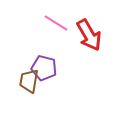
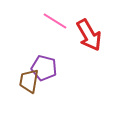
pink line: moved 1 px left, 2 px up
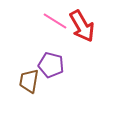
red arrow: moved 7 px left, 9 px up
purple pentagon: moved 7 px right, 3 px up
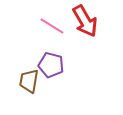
pink line: moved 3 px left, 5 px down
red arrow: moved 3 px right, 5 px up
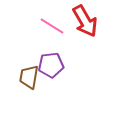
purple pentagon: rotated 20 degrees counterclockwise
brown trapezoid: moved 4 px up
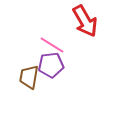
pink line: moved 19 px down
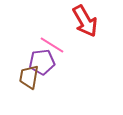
purple pentagon: moved 9 px left, 3 px up
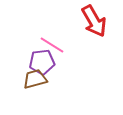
red arrow: moved 9 px right
brown trapezoid: moved 6 px right, 2 px down; rotated 65 degrees clockwise
